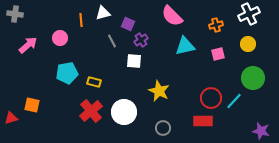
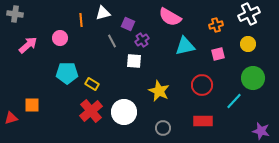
pink semicircle: moved 2 px left, 1 px down; rotated 15 degrees counterclockwise
purple cross: moved 1 px right
cyan pentagon: rotated 10 degrees clockwise
yellow rectangle: moved 2 px left, 2 px down; rotated 16 degrees clockwise
red circle: moved 9 px left, 13 px up
orange square: rotated 14 degrees counterclockwise
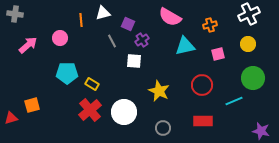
orange cross: moved 6 px left
cyan line: rotated 24 degrees clockwise
orange square: rotated 14 degrees counterclockwise
red cross: moved 1 px left, 1 px up
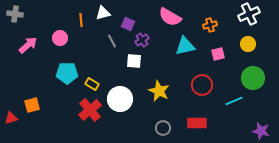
white circle: moved 4 px left, 13 px up
red rectangle: moved 6 px left, 2 px down
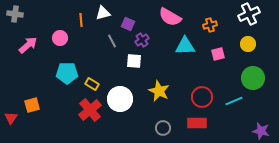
cyan triangle: rotated 10 degrees clockwise
red circle: moved 12 px down
red triangle: rotated 40 degrees counterclockwise
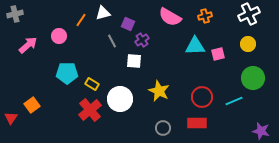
gray cross: rotated 21 degrees counterclockwise
orange line: rotated 40 degrees clockwise
orange cross: moved 5 px left, 9 px up
pink circle: moved 1 px left, 2 px up
cyan triangle: moved 10 px right
orange square: rotated 21 degrees counterclockwise
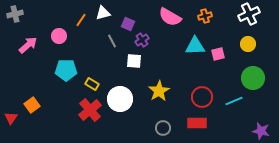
cyan pentagon: moved 1 px left, 3 px up
yellow star: rotated 15 degrees clockwise
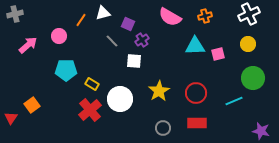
gray line: rotated 16 degrees counterclockwise
red circle: moved 6 px left, 4 px up
